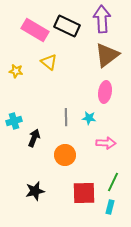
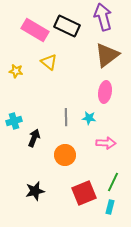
purple arrow: moved 1 px right, 2 px up; rotated 12 degrees counterclockwise
red square: rotated 20 degrees counterclockwise
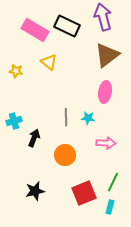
cyan star: moved 1 px left
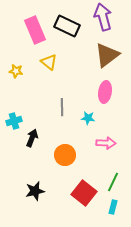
pink rectangle: rotated 36 degrees clockwise
gray line: moved 4 px left, 10 px up
black arrow: moved 2 px left
red square: rotated 30 degrees counterclockwise
cyan rectangle: moved 3 px right
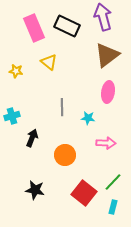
pink rectangle: moved 1 px left, 2 px up
pink ellipse: moved 3 px right
cyan cross: moved 2 px left, 5 px up
green line: rotated 18 degrees clockwise
black star: moved 1 px up; rotated 24 degrees clockwise
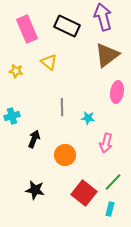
pink rectangle: moved 7 px left, 1 px down
pink ellipse: moved 9 px right
black arrow: moved 2 px right, 1 px down
pink arrow: rotated 102 degrees clockwise
cyan rectangle: moved 3 px left, 2 px down
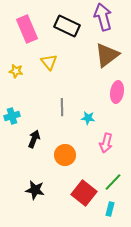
yellow triangle: rotated 12 degrees clockwise
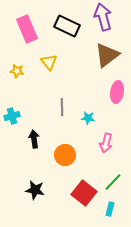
yellow star: moved 1 px right
black arrow: rotated 30 degrees counterclockwise
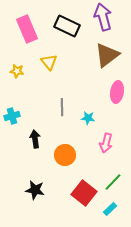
black arrow: moved 1 px right
cyan rectangle: rotated 32 degrees clockwise
